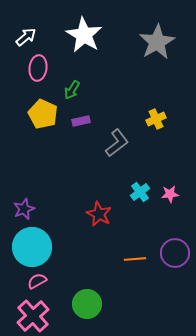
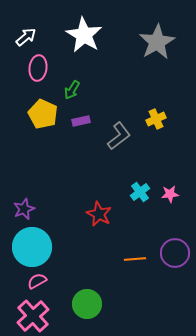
gray L-shape: moved 2 px right, 7 px up
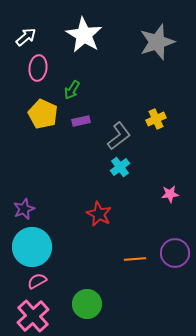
gray star: rotated 12 degrees clockwise
cyan cross: moved 20 px left, 25 px up
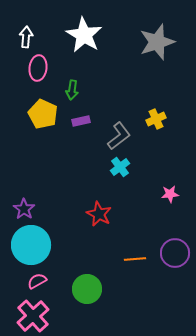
white arrow: rotated 45 degrees counterclockwise
green arrow: rotated 24 degrees counterclockwise
purple star: rotated 15 degrees counterclockwise
cyan circle: moved 1 px left, 2 px up
green circle: moved 15 px up
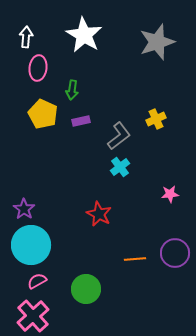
green circle: moved 1 px left
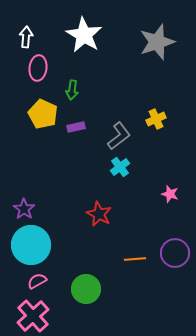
purple rectangle: moved 5 px left, 6 px down
pink star: rotated 24 degrees clockwise
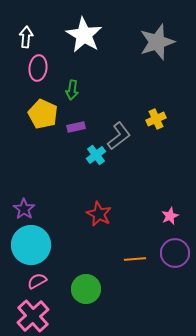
cyan cross: moved 24 px left, 12 px up
pink star: moved 22 px down; rotated 30 degrees clockwise
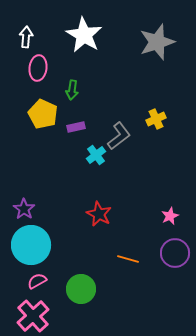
orange line: moved 7 px left; rotated 20 degrees clockwise
green circle: moved 5 px left
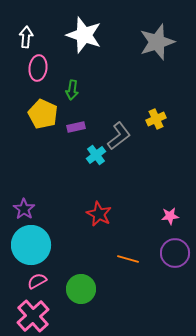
white star: rotated 12 degrees counterclockwise
pink star: rotated 18 degrees clockwise
